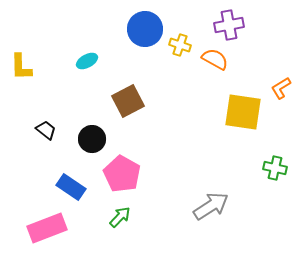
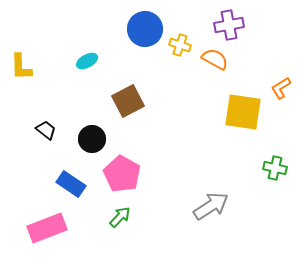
blue rectangle: moved 3 px up
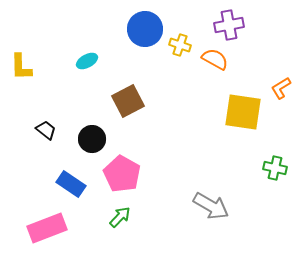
gray arrow: rotated 63 degrees clockwise
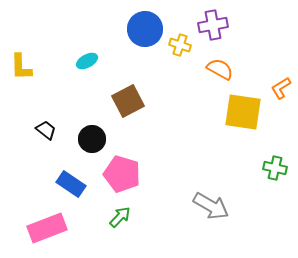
purple cross: moved 16 px left
orange semicircle: moved 5 px right, 10 px down
pink pentagon: rotated 12 degrees counterclockwise
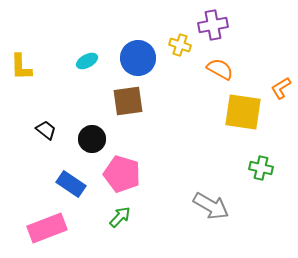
blue circle: moved 7 px left, 29 px down
brown square: rotated 20 degrees clockwise
green cross: moved 14 px left
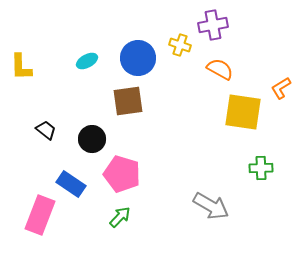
green cross: rotated 15 degrees counterclockwise
pink rectangle: moved 7 px left, 13 px up; rotated 48 degrees counterclockwise
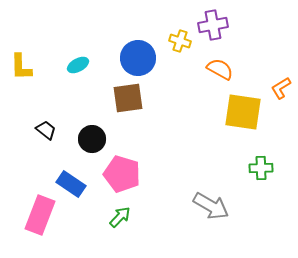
yellow cross: moved 4 px up
cyan ellipse: moved 9 px left, 4 px down
brown square: moved 3 px up
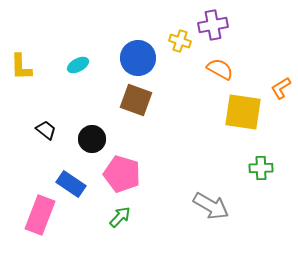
brown square: moved 8 px right, 2 px down; rotated 28 degrees clockwise
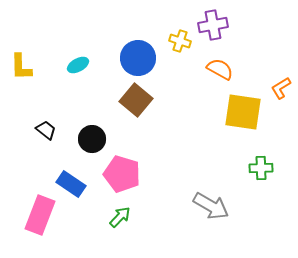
brown square: rotated 20 degrees clockwise
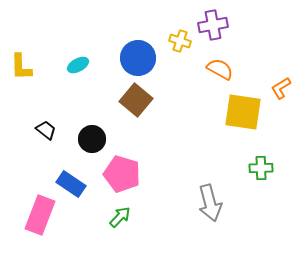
gray arrow: moved 1 px left, 3 px up; rotated 45 degrees clockwise
